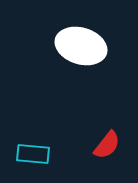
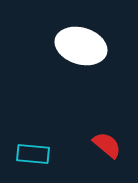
red semicircle: rotated 88 degrees counterclockwise
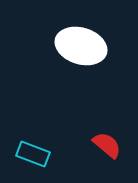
cyan rectangle: rotated 16 degrees clockwise
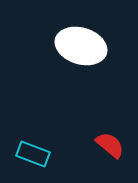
red semicircle: moved 3 px right
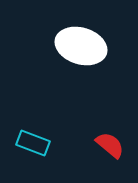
cyan rectangle: moved 11 px up
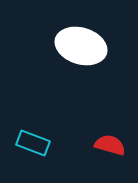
red semicircle: rotated 24 degrees counterclockwise
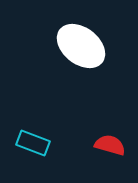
white ellipse: rotated 21 degrees clockwise
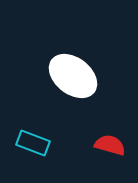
white ellipse: moved 8 px left, 30 px down
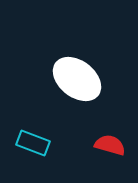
white ellipse: moved 4 px right, 3 px down
